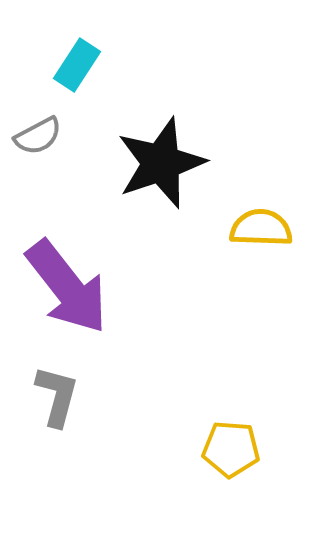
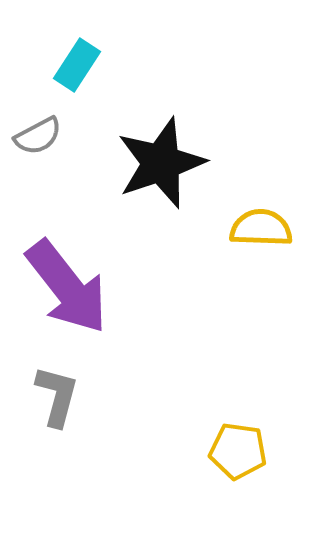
yellow pentagon: moved 7 px right, 2 px down; rotated 4 degrees clockwise
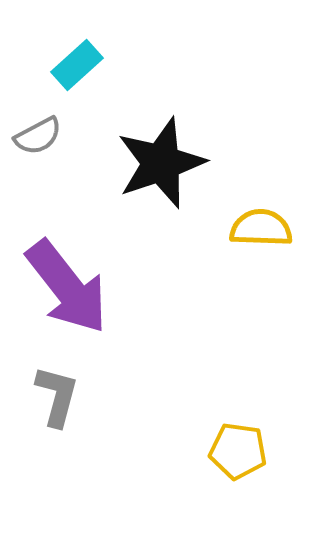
cyan rectangle: rotated 15 degrees clockwise
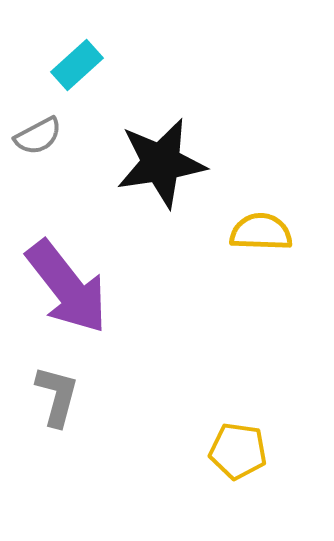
black star: rotated 10 degrees clockwise
yellow semicircle: moved 4 px down
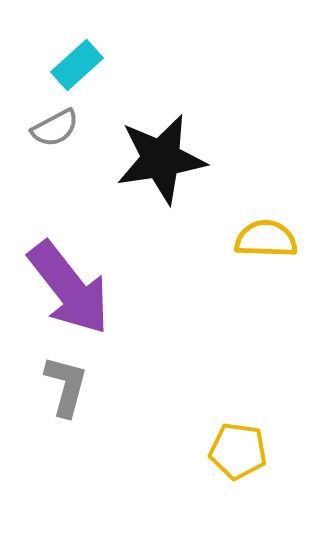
gray semicircle: moved 17 px right, 8 px up
black star: moved 4 px up
yellow semicircle: moved 5 px right, 7 px down
purple arrow: moved 2 px right, 1 px down
gray L-shape: moved 9 px right, 10 px up
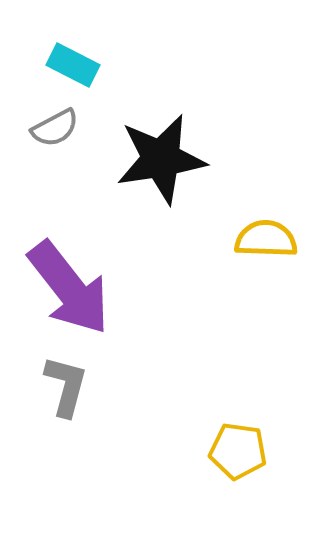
cyan rectangle: moved 4 px left; rotated 69 degrees clockwise
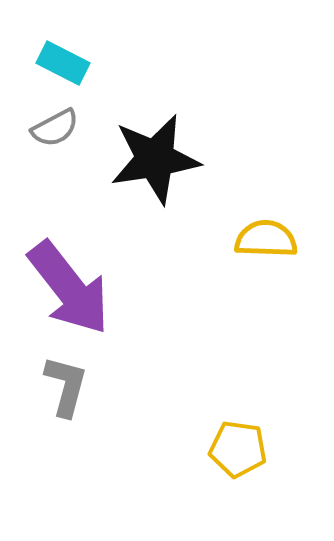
cyan rectangle: moved 10 px left, 2 px up
black star: moved 6 px left
yellow pentagon: moved 2 px up
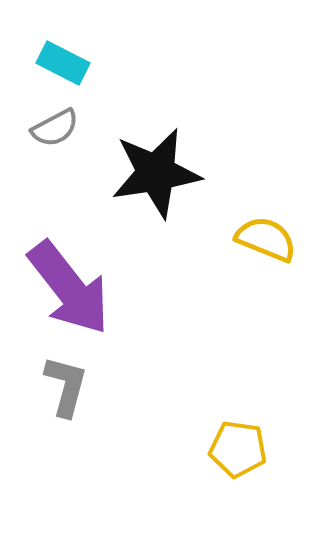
black star: moved 1 px right, 14 px down
yellow semicircle: rotated 20 degrees clockwise
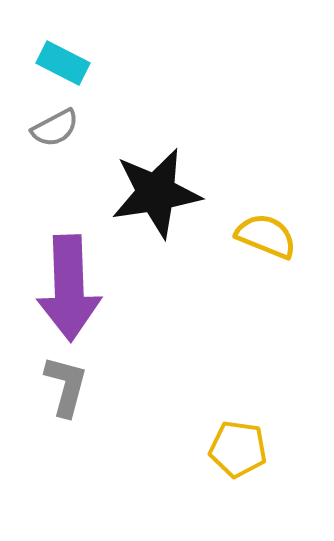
black star: moved 20 px down
yellow semicircle: moved 3 px up
purple arrow: rotated 36 degrees clockwise
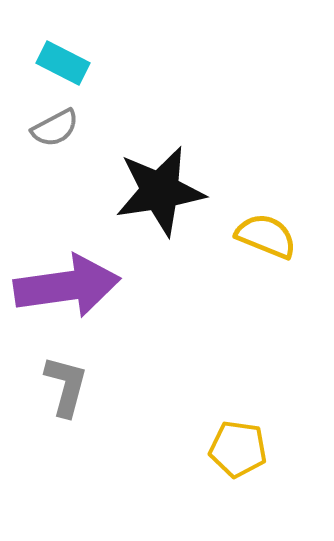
black star: moved 4 px right, 2 px up
purple arrow: moved 2 px left, 2 px up; rotated 96 degrees counterclockwise
